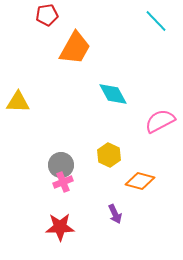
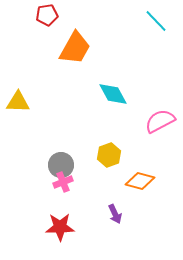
yellow hexagon: rotated 15 degrees clockwise
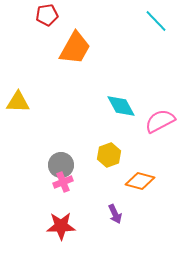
cyan diamond: moved 8 px right, 12 px down
red star: moved 1 px right, 1 px up
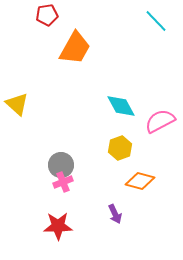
yellow triangle: moved 1 px left, 2 px down; rotated 40 degrees clockwise
yellow hexagon: moved 11 px right, 7 px up
red star: moved 3 px left
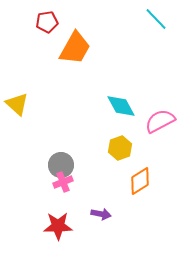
red pentagon: moved 7 px down
cyan line: moved 2 px up
orange diamond: rotated 48 degrees counterclockwise
purple arrow: moved 14 px left; rotated 54 degrees counterclockwise
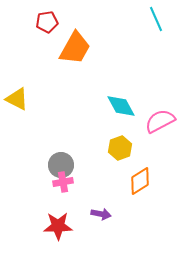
cyan line: rotated 20 degrees clockwise
yellow triangle: moved 5 px up; rotated 15 degrees counterclockwise
pink cross: rotated 12 degrees clockwise
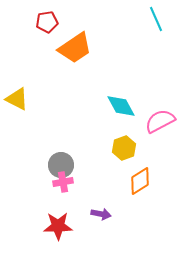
orange trapezoid: rotated 27 degrees clockwise
yellow hexagon: moved 4 px right
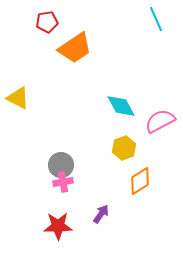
yellow triangle: moved 1 px right, 1 px up
purple arrow: rotated 66 degrees counterclockwise
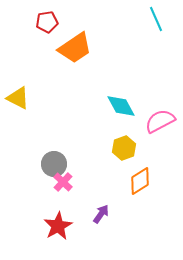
gray circle: moved 7 px left, 1 px up
pink cross: rotated 36 degrees counterclockwise
red star: rotated 28 degrees counterclockwise
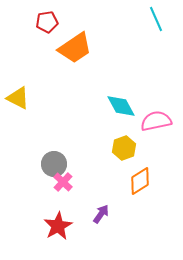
pink semicircle: moved 4 px left; rotated 16 degrees clockwise
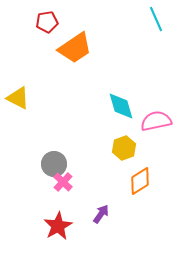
cyan diamond: rotated 12 degrees clockwise
